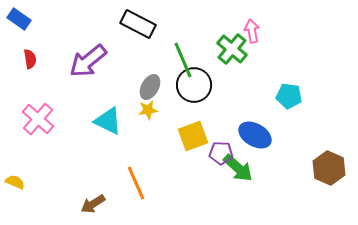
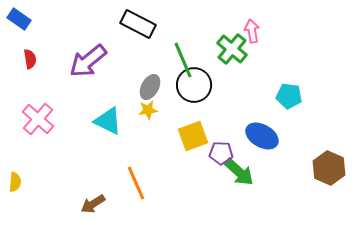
blue ellipse: moved 7 px right, 1 px down
green arrow: moved 1 px right, 4 px down
yellow semicircle: rotated 72 degrees clockwise
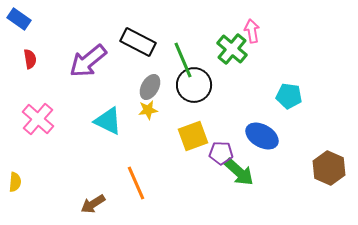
black rectangle: moved 18 px down
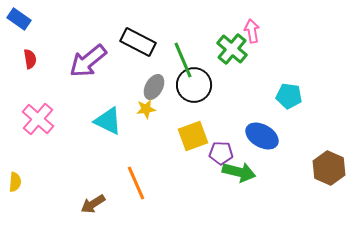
gray ellipse: moved 4 px right
yellow star: moved 2 px left, 1 px up
green arrow: rotated 28 degrees counterclockwise
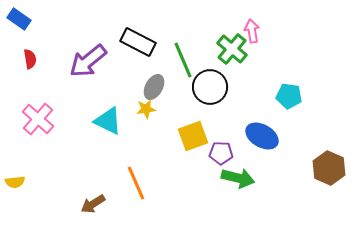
black circle: moved 16 px right, 2 px down
green arrow: moved 1 px left, 6 px down
yellow semicircle: rotated 78 degrees clockwise
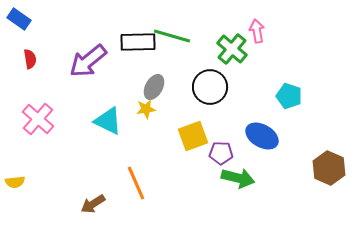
pink arrow: moved 5 px right
black rectangle: rotated 28 degrees counterclockwise
green line: moved 11 px left, 24 px up; rotated 51 degrees counterclockwise
cyan pentagon: rotated 10 degrees clockwise
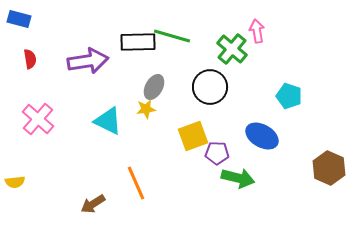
blue rectangle: rotated 20 degrees counterclockwise
purple arrow: rotated 150 degrees counterclockwise
purple pentagon: moved 4 px left
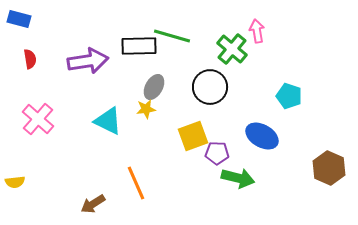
black rectangle: moved 1 px right, 4 px down
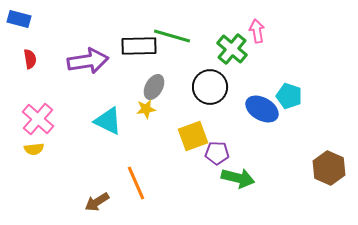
blue ellipse: moved 27 px up
yellow semicircle: moved 19 px right, 33 px up
brown arrow: moved 4 px right, 2 px up
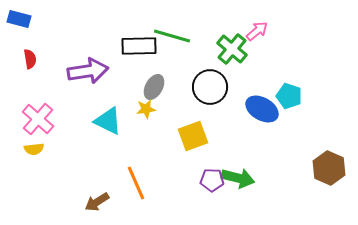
pink arrow: rotated 60 degrees clockwise
purple arrow: moved 10 px down
purple pentagon: moved 5 px left, 27 px down
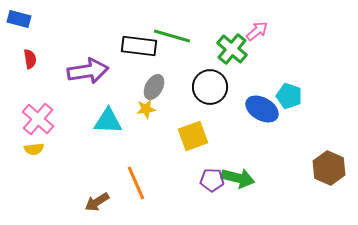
black rectangle: rotated 8 degrees clockwise
cyan triangle: rotated 24 degrees counterclockwise
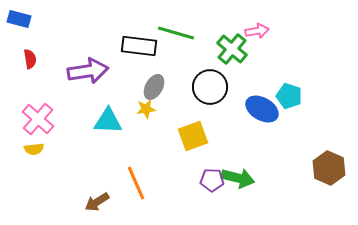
pink arrow: rotated 30 degrees clockwise
green line: moved 4 px right, 3 px up
